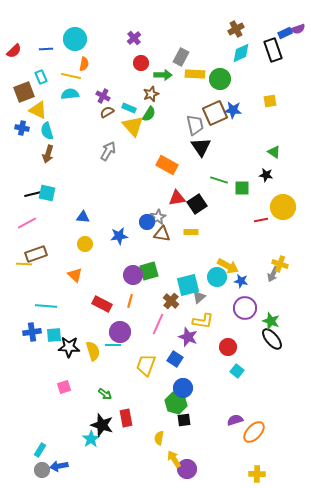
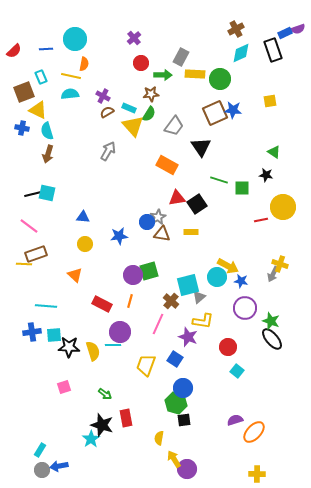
brown star at (151, 94): rotated 14 degrees clockwise
gray trapezoid at (195, 125): moved 21 px left, 1 px down; rotated 50 degrees clockwise
pink line at (27, 223): moved 2 px right, 3 px down; rotated 66 degrees clockwise
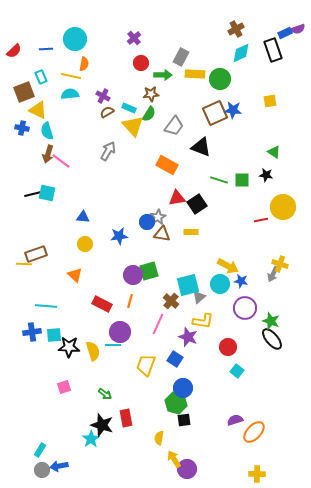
black triangle at (201, 147): rotated 35 degrees counterclockwise
green square at (242, 188): moved 8 px up
pink line at (29, 226): moved 32 px right, 65 px up
cyan circle at (217, 277): moved 3 px right, 7 px down
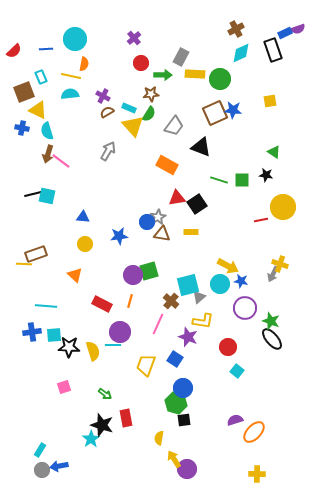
cyan square at (47, 193): moved 3 px down
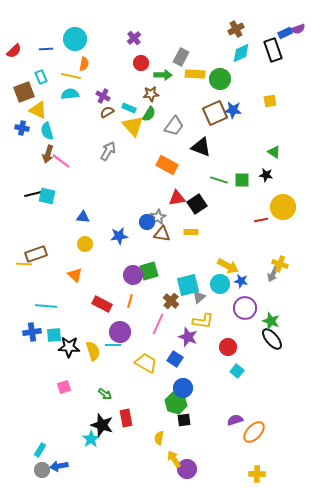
yellow trapezoid at (146, 365): moved 2 px up; rotated 100 degrees clockwise
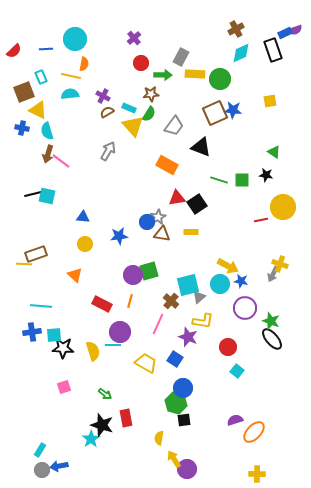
purple semicircle at (298, 29): moved 3 px left, 1 px down
cyan line at (46, 306): moved 5 px left
black star at (69, 347): moved 6 px left, 1 px down
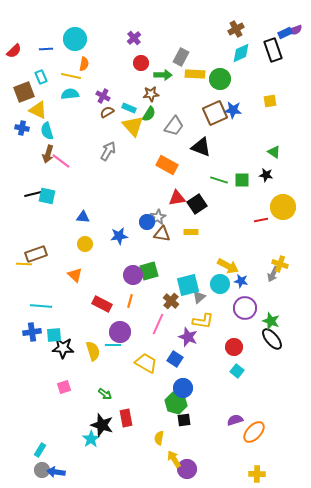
red circle at (228, 347): moved 6 px right
blue arrow at (59, 466): moved 3 px left, 6 px down; rotated 18 degrees clockwise
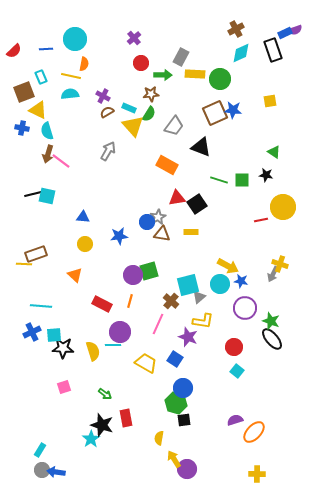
blue cross at (32, 332): rotated 18 degrees counterclockwise
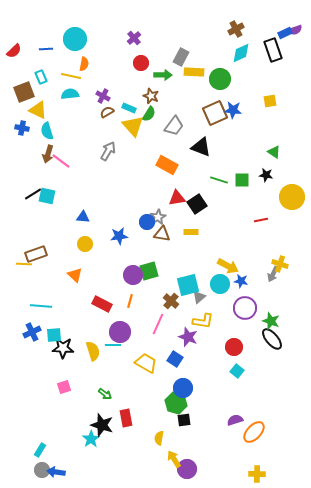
yellow rectangle at (195, 74): moved 1 px left, 2 px up
brown star at (151, 94): moved 2 px down; rotated 28 degrees clockwise
black line at (33, 194): rotated 18 degrees counterclockwise
yellow circle at (283, 207): moved 9 px right, 10 px up
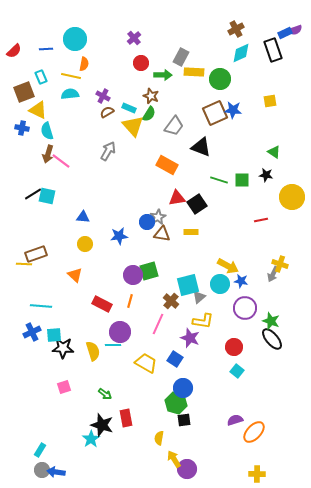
purple star at (188, 337): moved 2 px right, 1 px down
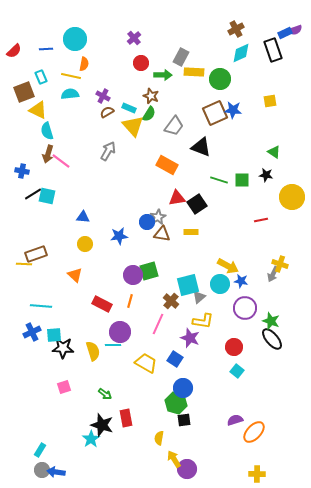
blue cross at (22, 128): moved 43 px down
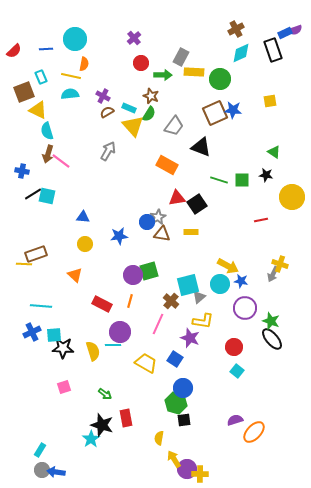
yellow cross at (257, 474): moved 57 px left
